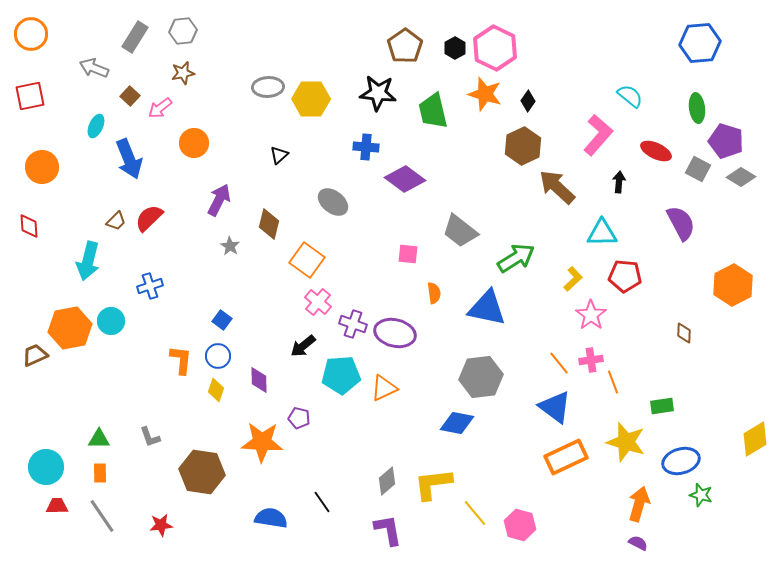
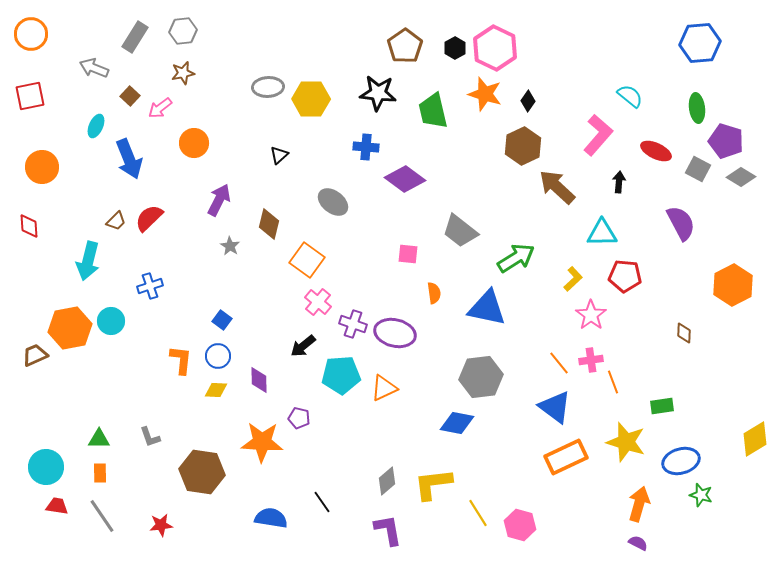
yellow diamond at (216, 390): rotated 75 degrees clockwise
red trapezoid at (57, 506): rotated 10 degrees clockwise
yellow line at (475, 513): moved 3 px right; rotated 8 degrees clockwise
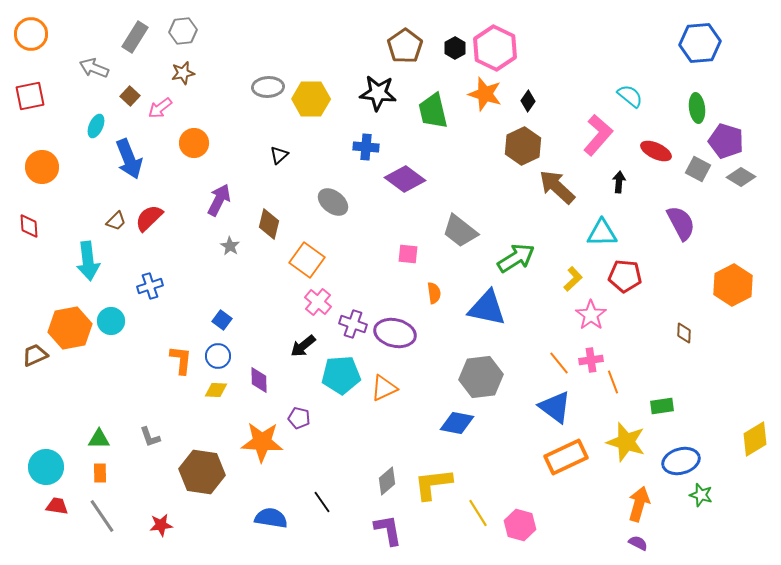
cyan arrow at (88, 261): rotated 21 degrees counterclockwise
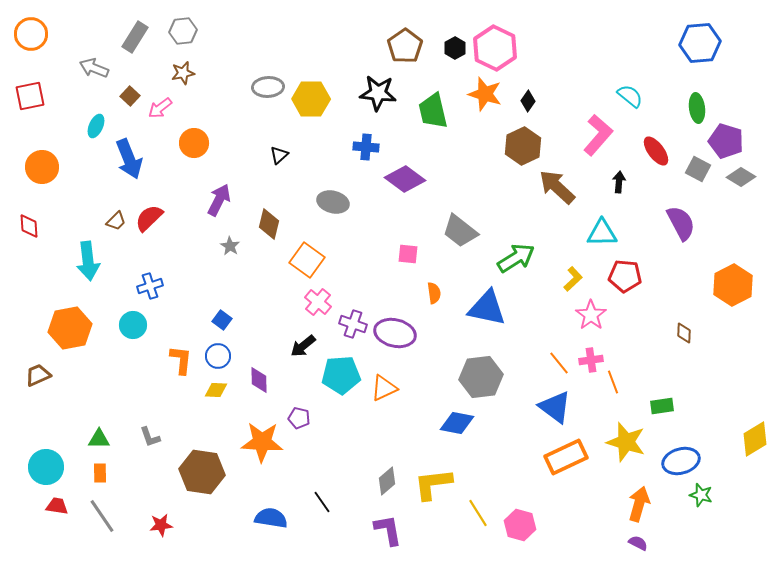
red ellipse at (656, 151): rotated 28 degrees clockwise
gray ellipse at (333, 202): rotated 24 degrees counterclockwise
cyan circle at (111, 321): moved 22 px right, 4 px down
brown trapezoid at (35, 355): moved 3 px right, 20 px down
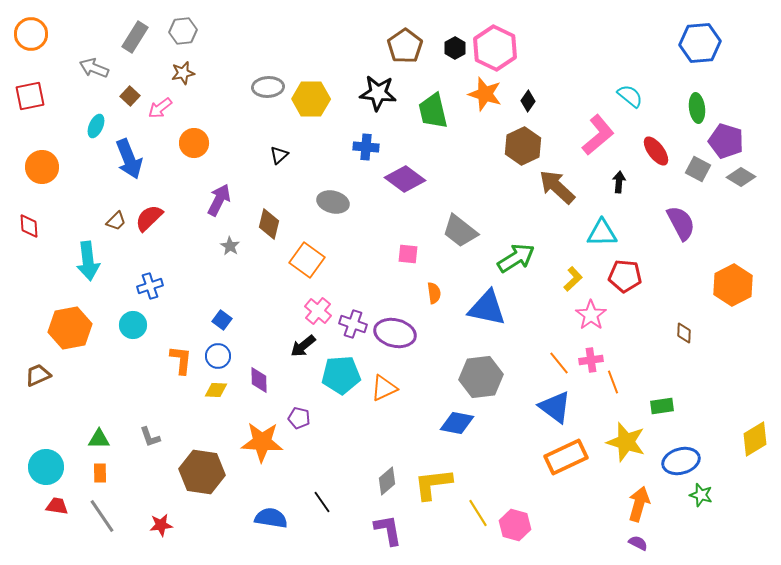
pink L-shape at (598, 135): rotated 9 degrees clockwise
pink cross at (318, 302): moved 9 px down
pink hexagon at (520, 525): moved 5 px left
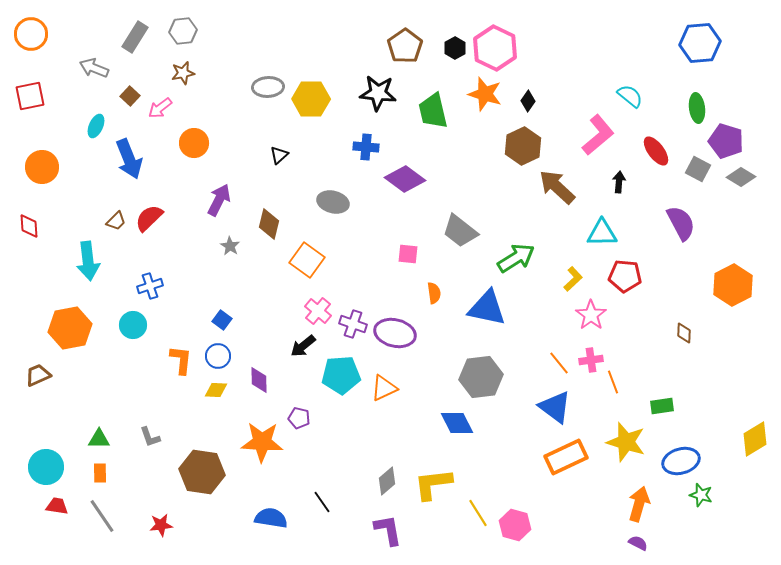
blue diamond at (457, 423): rotated 52 degrees clockwise
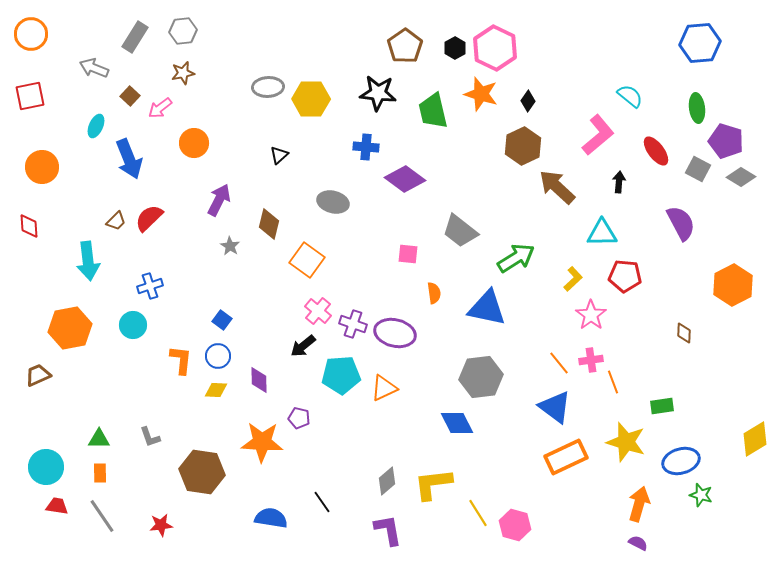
orange star at (485, 94): moved 4 px left
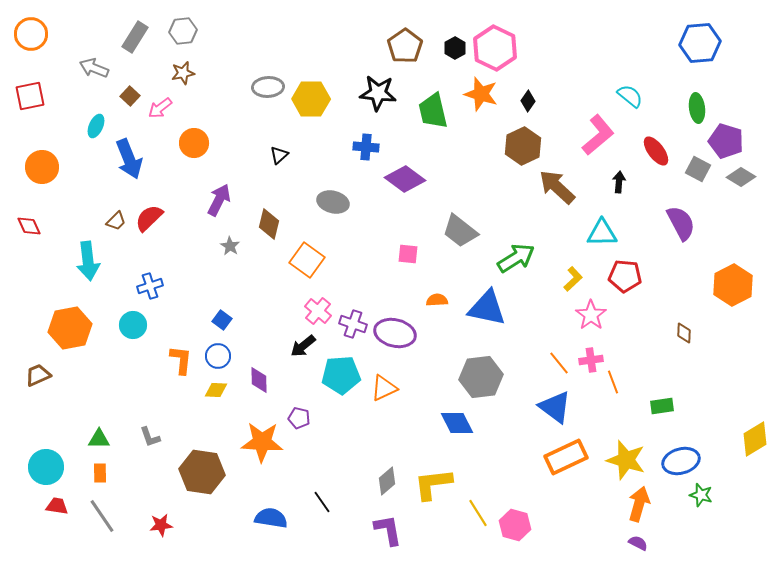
red diamond at (29, 226): rotated 20 degrees counterclockwise
orange semicircle at (434, 293): moved 3 px right, 7 px down; rotated 85 degrees counterclockwise
yellow star at (626, 442): moved 18 px down
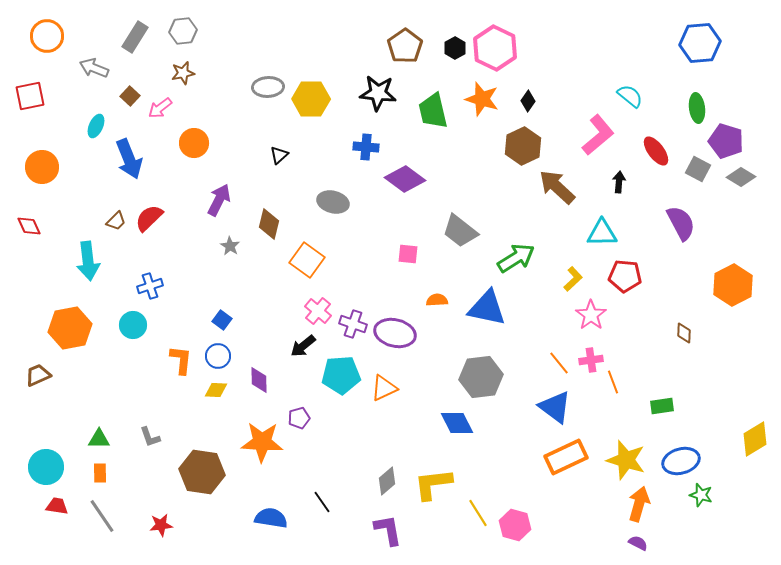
orange circle at (31, 34): moved 16 px right, 2 px down
orange star at (481, 94): moved 1 px right, 5 px down
purple pentagon at (299, 418): rotated 30 degrees counterclockwise
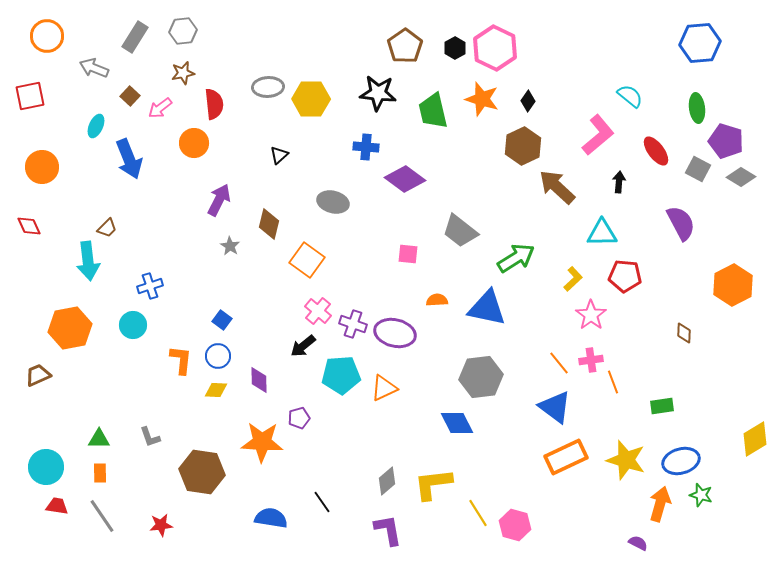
red semicircle at (149, 218): moved 65 px right, 114 px up; rotated 128 degrees clockwise
brown trapezoid at (116, 221): moved 9 px left, 7 px down
orange arrow at (639, 504): moved 21 px right
